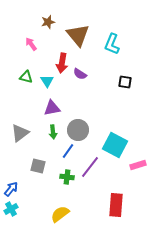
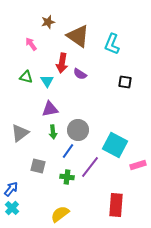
brown triangle: moved 1 px down; rotated 15 degrees counterclockwise
purple triangle: moved 2 px left, 1 px down
cyan cross: moved 1 px right, 1 px up; rotated 16 degrees counterclockwise
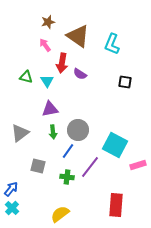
pink arrow: moved 14 px right, 1 px down
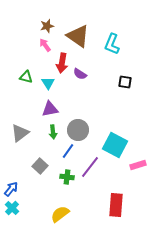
brown star: moved 1 px left, 4 px down
cyan triangle: moved 1 px right, 2 px down
gray square: moved 2 px right; rotated 28 degrees clockwise
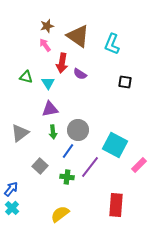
pink rectangle: moved 1 px right; rotated 28 degrees counterclockwise
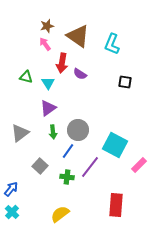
pink arrow: moved 1 px up
purple triangle: moved 2 px left, 1 px up; rotated 24 degrees counterclockwise
cyan cross: moved 4 px down
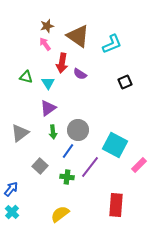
cyan L-shape: rotated 135 degrees counterclockwise
black square: rotated 32 degrees counterclockwise
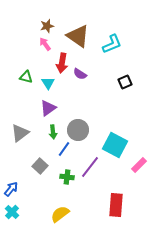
blue line: moved 4 px left, 2 px up
